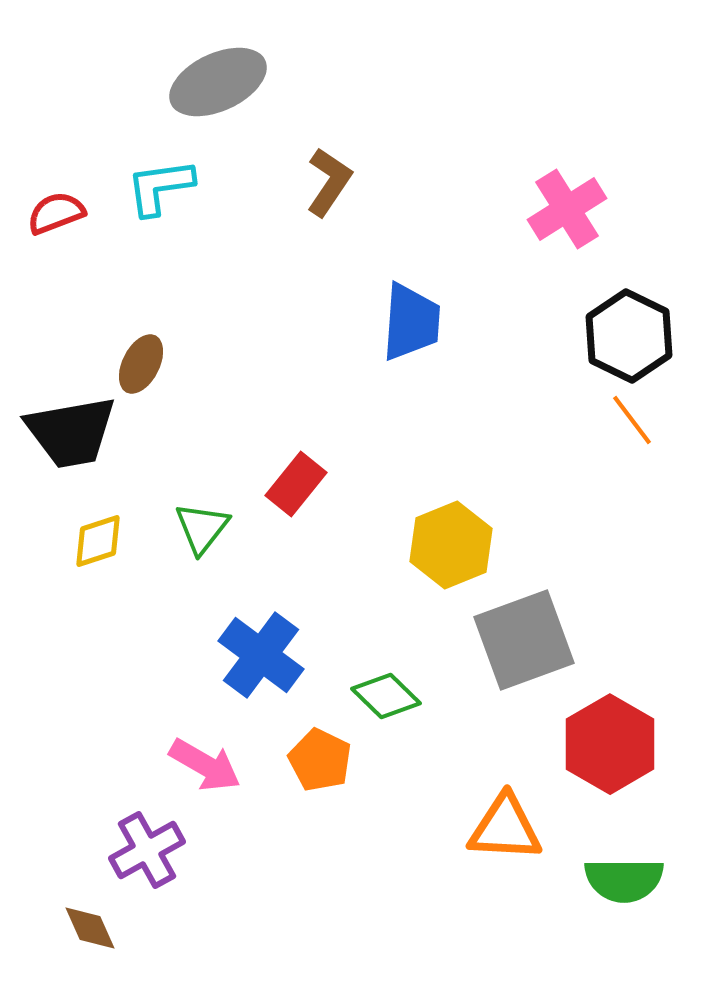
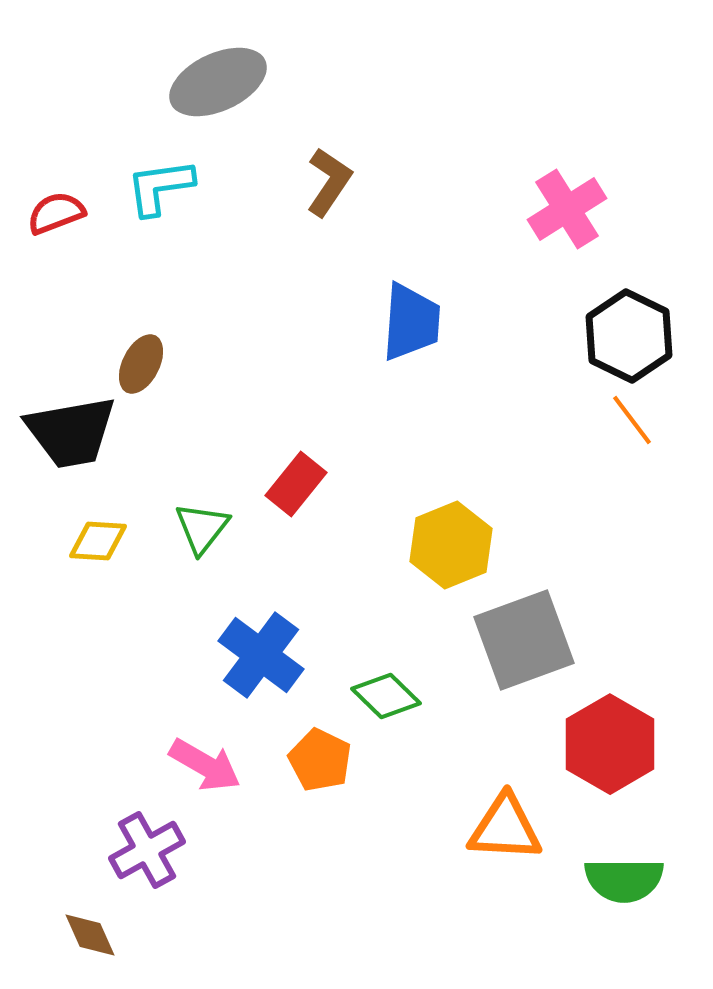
yellow diamond: rotated 22 degrees clockwise
brown diamond: moved 7 px down
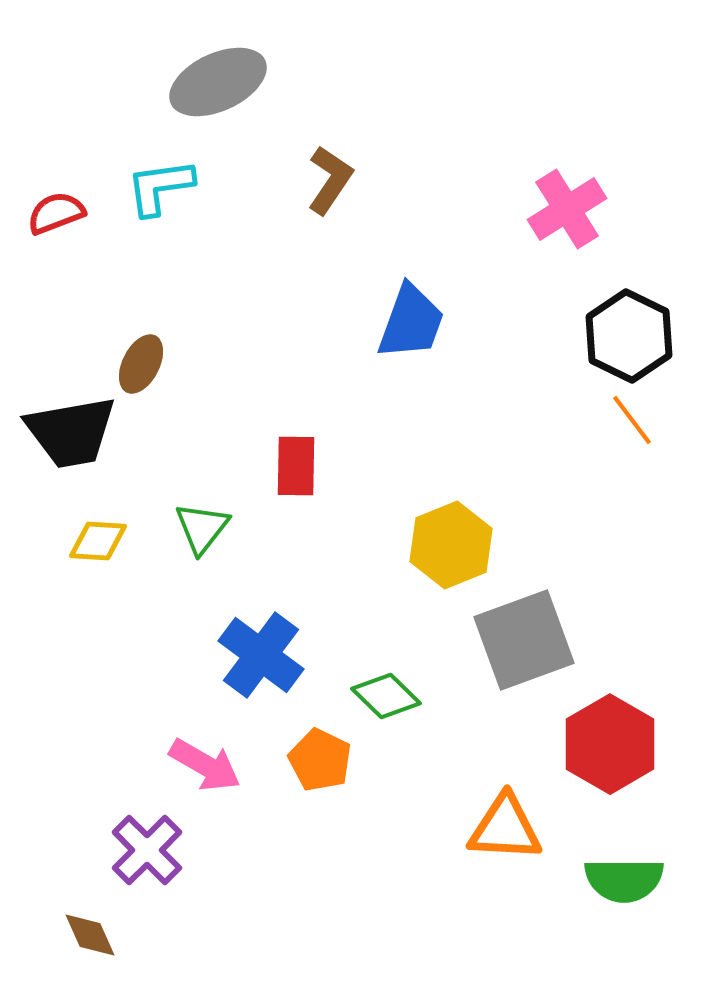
brown L-shape: moved 1 px right, 2 px up
blue trapezoid: rotated 16 degrees clockwise
red rectangle: moved 18 px up; rotated 38 degrees counterclockwise
purple cross: rotated 16 degrees counterclockwise
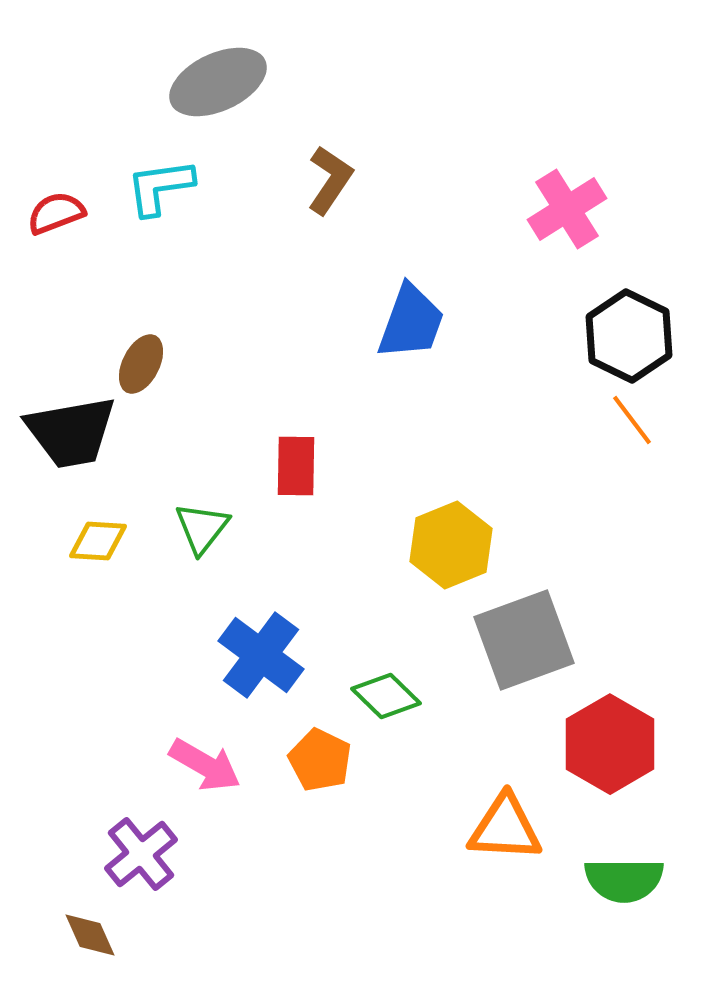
purple cross: moved 6 px left, 4 px down; rotated 6 degrees clockwise
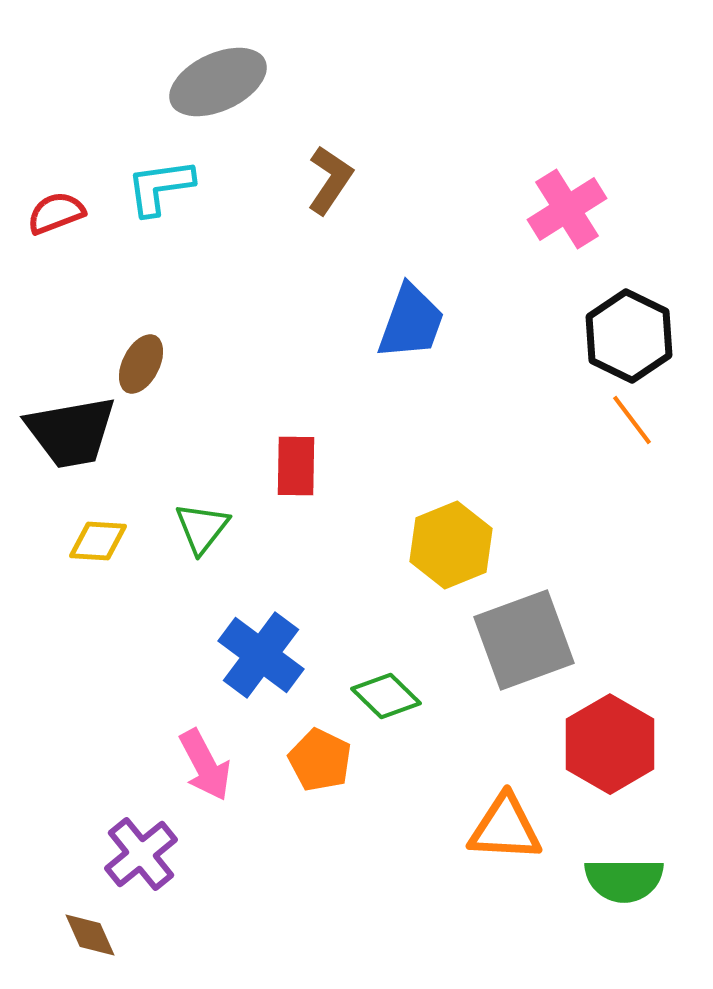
pink arrow: rotated 32 degrees clockwise
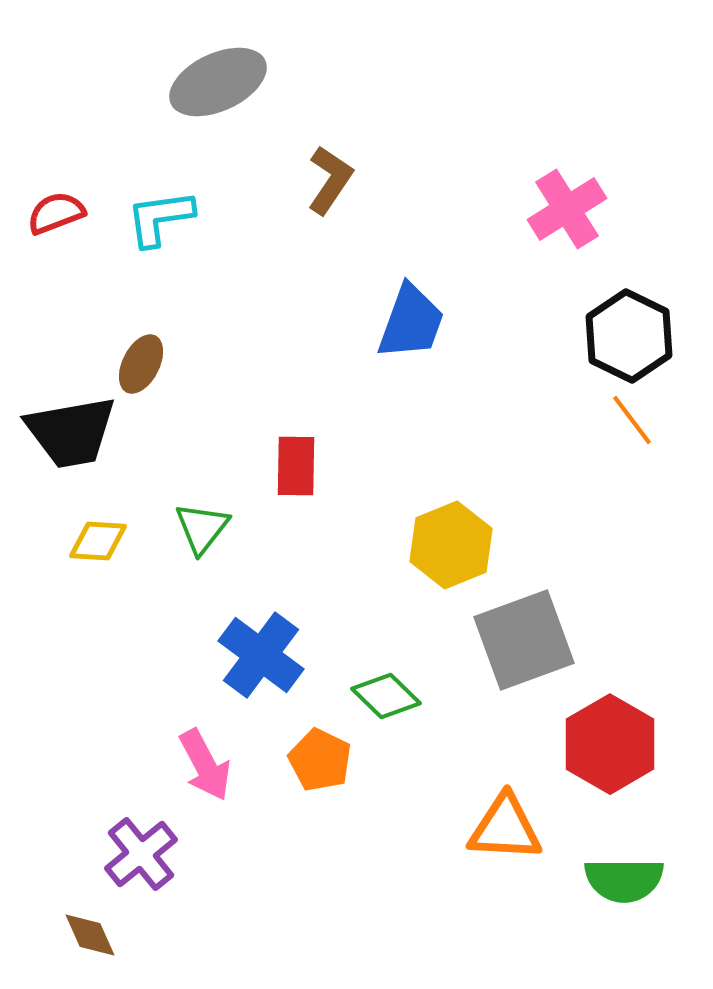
cyan L-shape: moved 31 px down
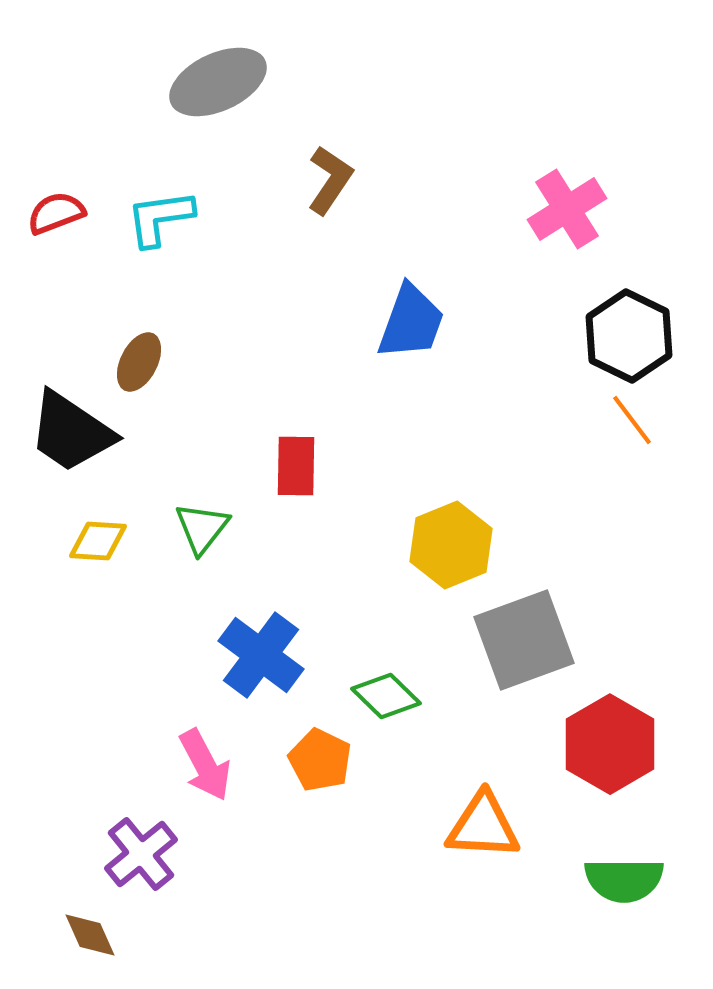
brown ellipse: moved 2 px left, 2 px up
black trapezoid: rotated 44 degrees clockwise
orange triangle: moved 22 px left, 2 px up
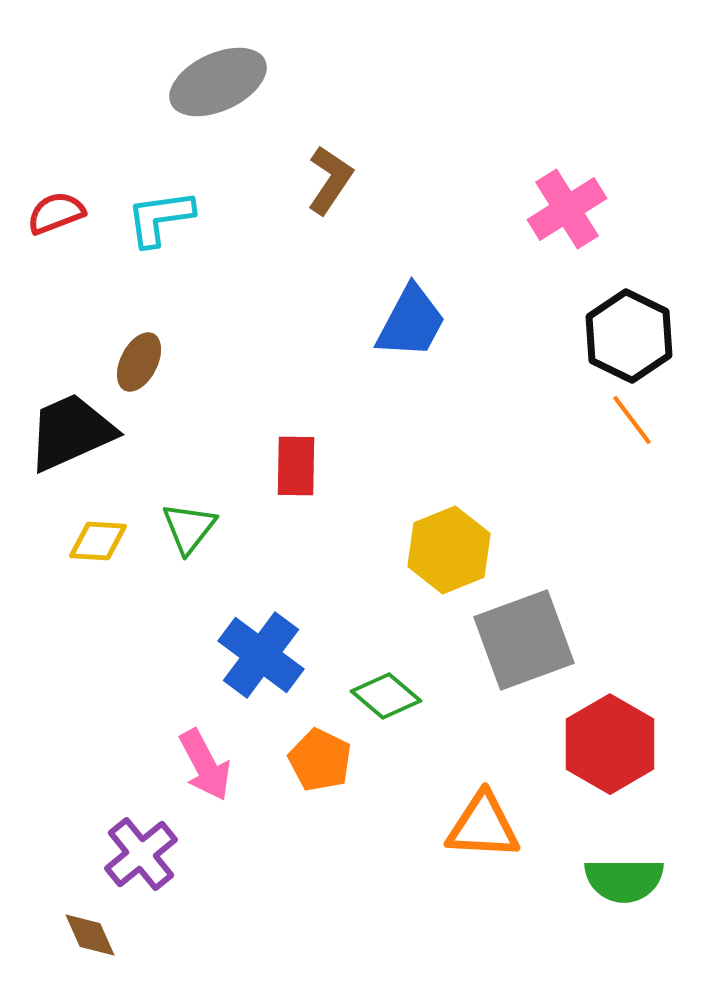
blue trapezoid: rotated 8 degrees clockwise
black trapezoid: rotated 122 degrees clockwise
green triangle: moved 13 px left
yellow hexagon: moved 2 px left, 5 px down
green diamond: rotated 4 degrees counterclockwise
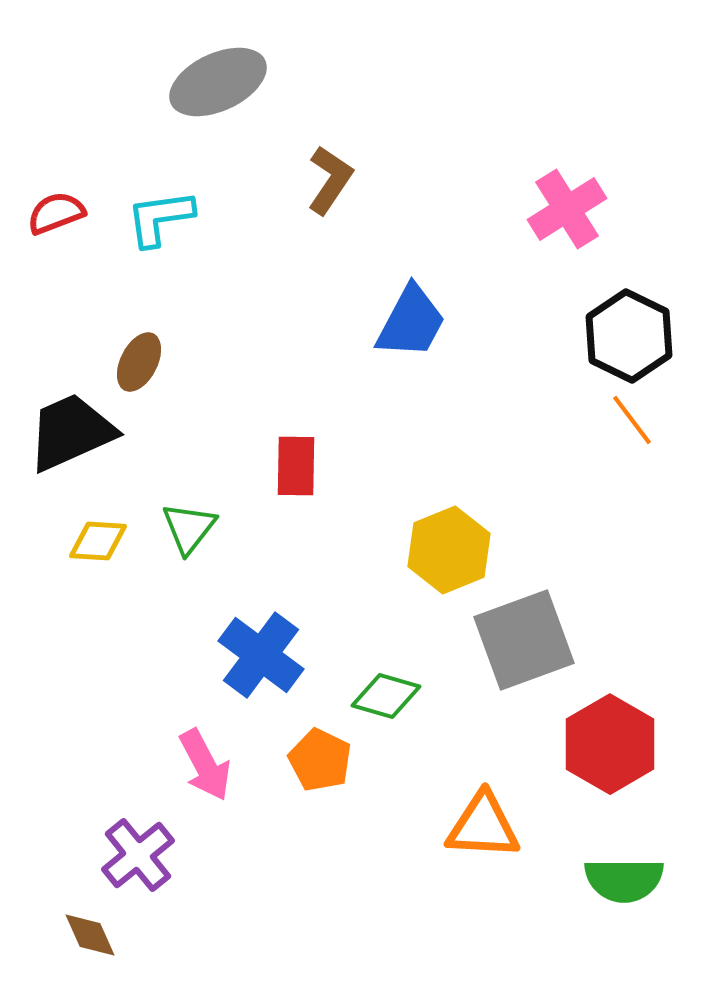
green diamond: rotated 24 degrees counterclockwise
purple cross: moved 3 px left, 1 px down
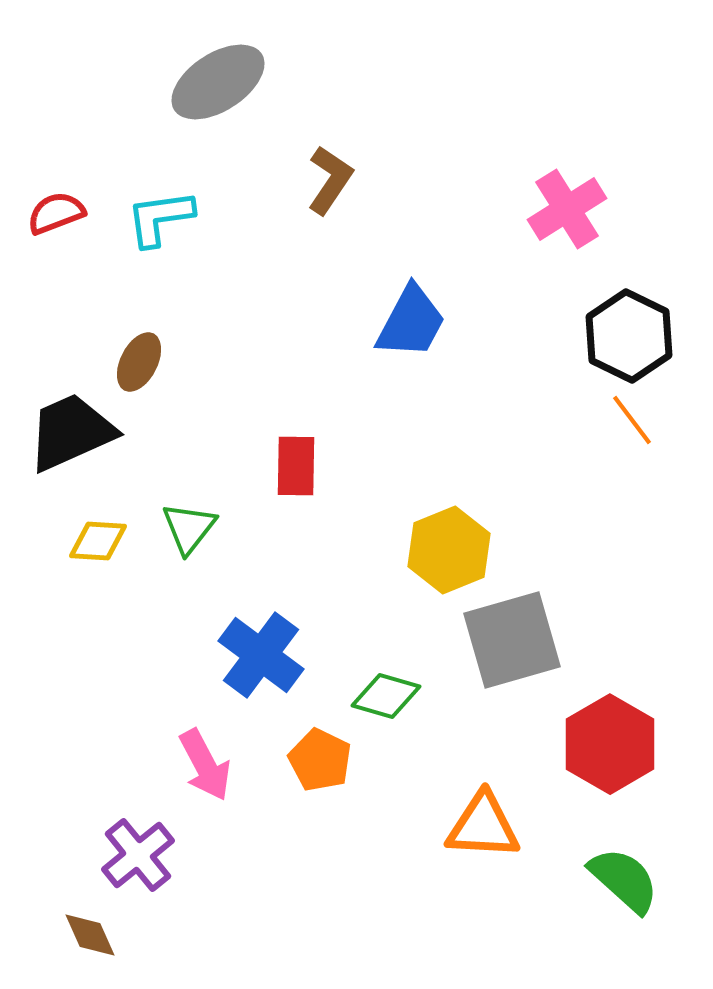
gray ellipse: rotated 8 degrees counterclockwise
gray square: moved 12 px left; rotated 4 degrees clockwise
green semicircle: rotated 138 degrees counterclockwise
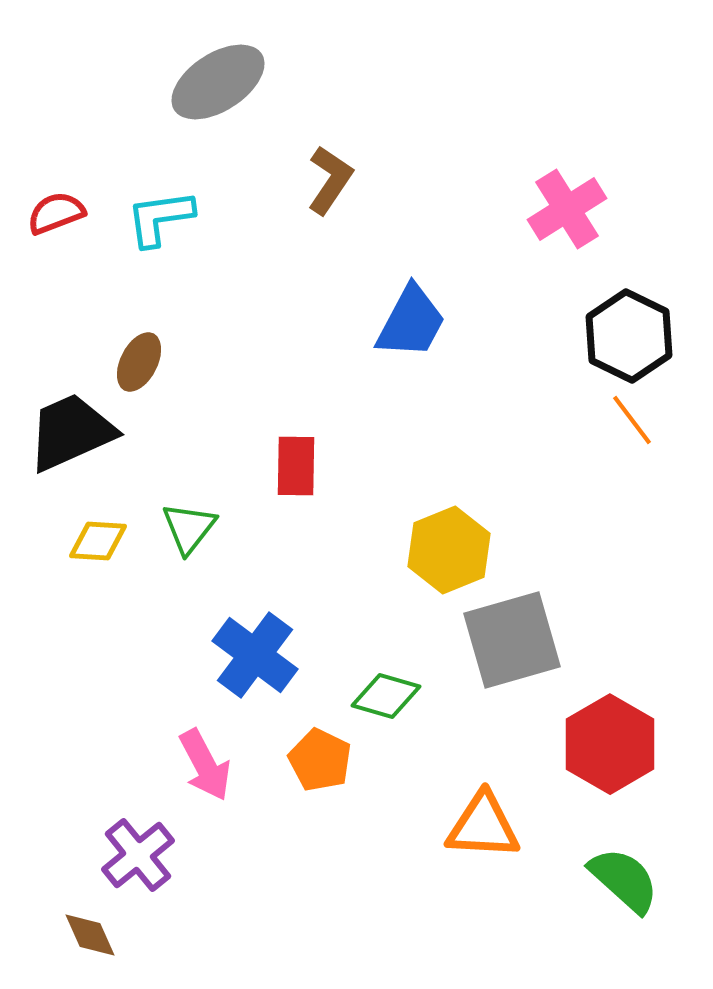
blue cross: moved 6 px left
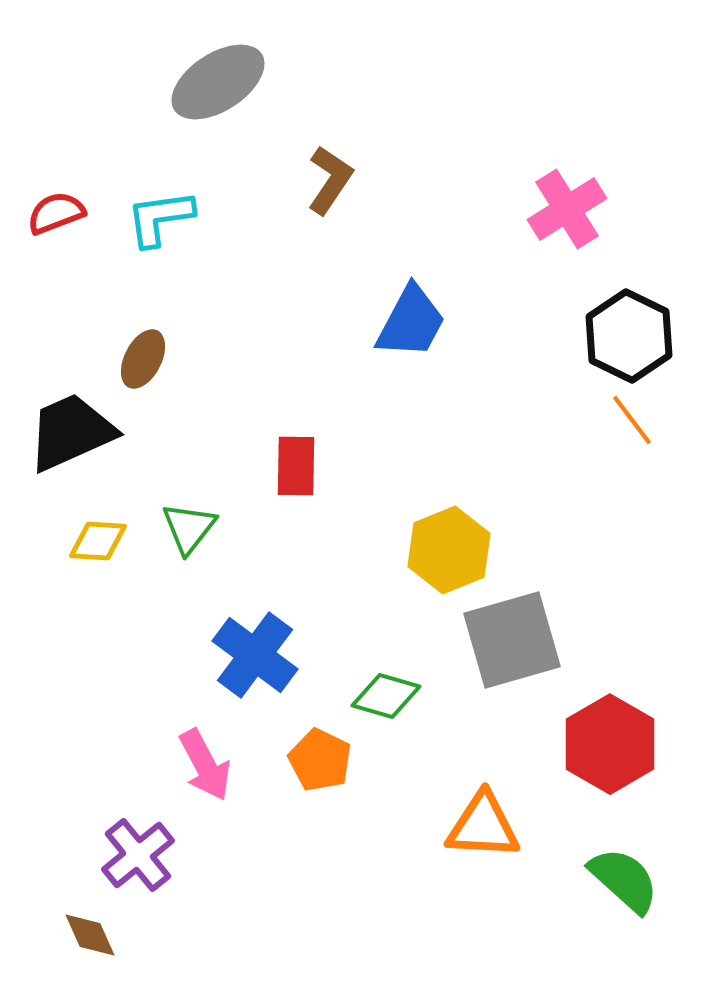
brown ellipse: moved 4 px right, 3 px up
